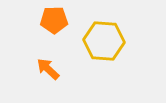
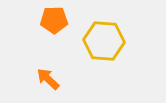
orange arrow: moved 10 px down
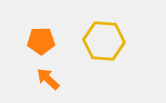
orange pentagon: moved 13 px left, 21 px down
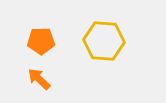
orange arrow: moved 9 px left
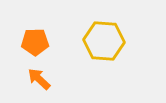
orange pentagon: moved 6 px left, 1 px down
